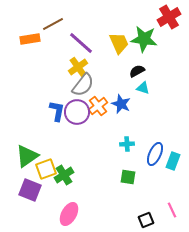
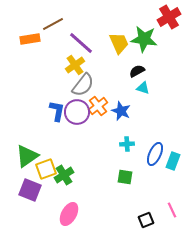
yellow cross: moved 3 px left, 2 px up
blue star: moved 7 px down
green square: moved 3 px left
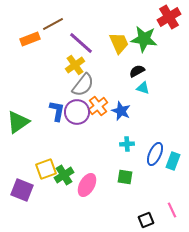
orange rectangle: rotated 12 degrees counterclockwise
green triangle: moved 9 px left, 34 px up
purple square: moved 8 px left
pink ellipse: moved 18 px right, 29 px up
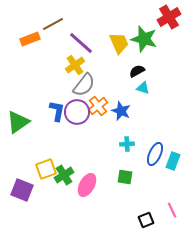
green star: rotated 8 degrees clockwise
gray semicircle: moved 1 px right
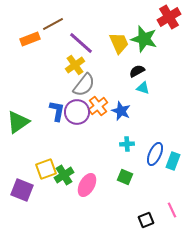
green square: rotated 14 degrees clockwise
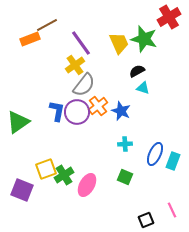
brown line: moved 6 px left, 1 px down
purple line: rotated 12 degrees clockwise
cyan cross: moved 2 px left
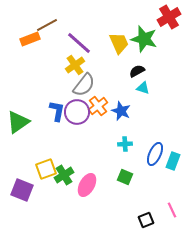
purple line: moved 2 px left; rotated 12 degrees counterclockwise
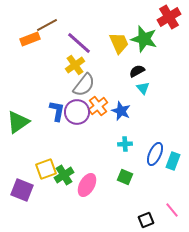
cyan triangle: rotated 32 degrees clockwise
pink line: rotated 14 degrees counterclockwise
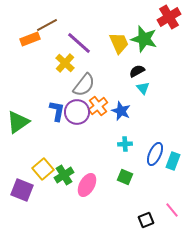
yellow cross: moved 10 px left, 2 px up; rotated 12 degrees counterclockwise
yellow square: moved 3 px left; rotated 20 degrees counterclockwise
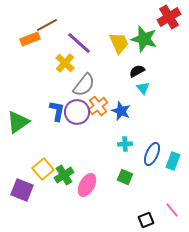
blue ellipse: moved 3 px left
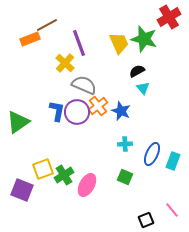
purple line: rotated 28 degrees clockwise
gray semicircle: rotated 105 degrees counterclockwise
yellow square: rotated 20 degrees clockwise
